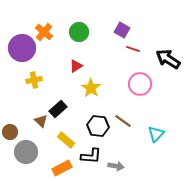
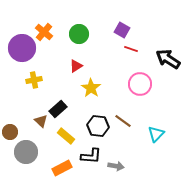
green circle: moved 2 px down
red line: moved 2 px left
yellow rectangle: moved 4 px up
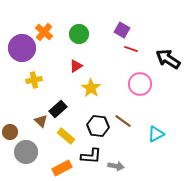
cyan triangle: rotated 18 degrees clockwise
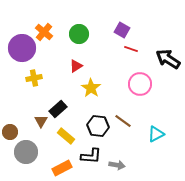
yellow cross: moved 2 px up
brown triangle: rotated 16 degrees clockwise
gray arrow: moved 1 px right, 1 px up
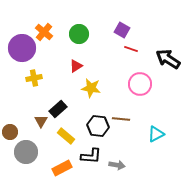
yellow star: rotated 24 degrees counterclockwise
brown line: moved 2 px left, 2 px up; rotated 30 degrees counterclockwise
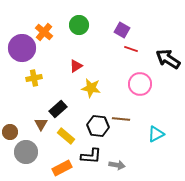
green circle: moved 9 px up
brown triangle: moved 3 px down
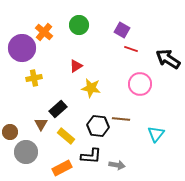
cyan triangle: rotated 24 degrees counterclockwise
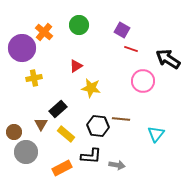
pink circle: moved 3 px right, 3 px up
brown circle: moved 4 px right
yellow rectangle: moved 2 px up
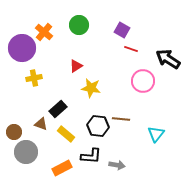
brown triangle: rotated 40 degrees counterclockwise
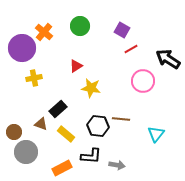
green circle: moved 1 px right, 1 px down
red line: rotated 48 degrees counterclockwise
